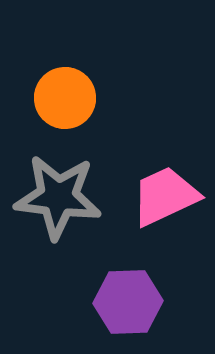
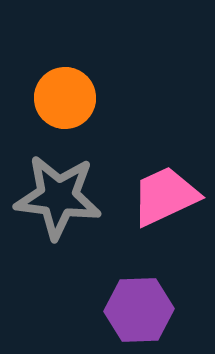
purple hexagon: moved 11 px right, 8 px down
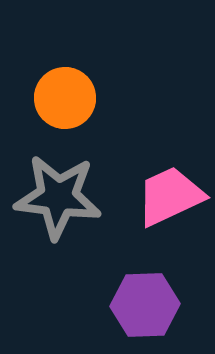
pink trapezoid: moved 5 px right
purple hexagon: moved 6 px right, 5 px up
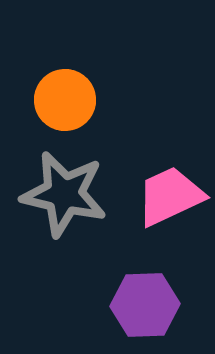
orange circle: moved 2 px down
gray star: moved 6 px right, 3 px up; rotated 6 degrees clockwise
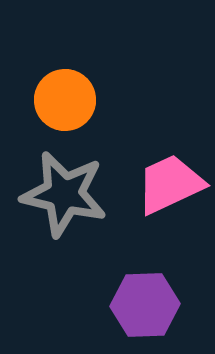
pink trapezoid: moved 12 px up
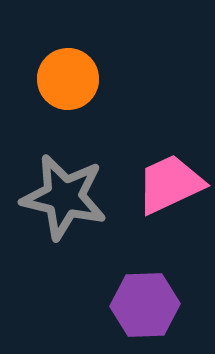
orange circle: moved 3 px right, 21 px up
gray star: moved 3 px down
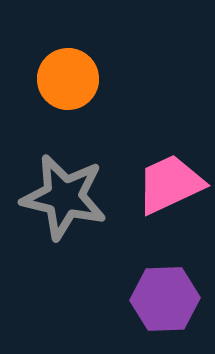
purple hexagon: moved 20 px right, 6 px up
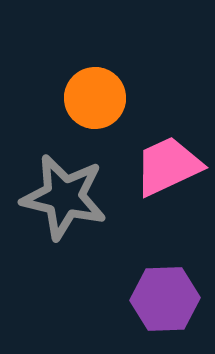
orange circle: moved 27 px right, 19 px down
pink trapezoid: moved 2 px left, 18 px up
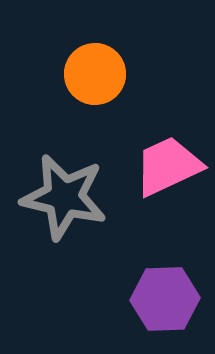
orange circle: moved 24 px up
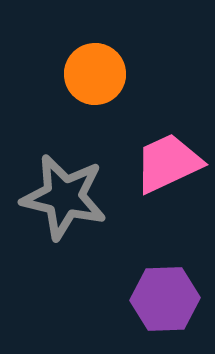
pink trapezoid: moved 3 px up
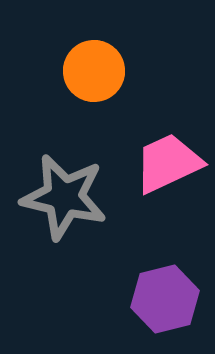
orange circle: moved 1 px left, 3 px up
purple hexagon: rotated 12 degrees counterclockwise
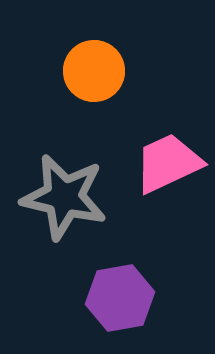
purple hexagon: moved 45 px left, 1 px up; rotated 4 degrees clockwise
